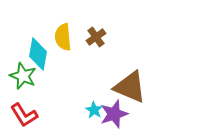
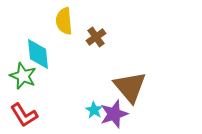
yellow semicircle: moved 1 px right, 16 px up
cyan diamond: rotated 16 degrees counterclockwise
brown triangle: rotated 27 degrees clockwise
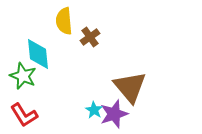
brown cross: moved 6 px left
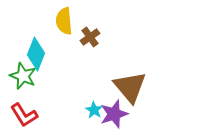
cyan diamond: moved 2 px left; rotated 28 degrees clockwise
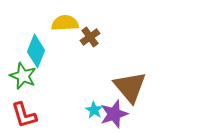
yellow semicircle: moved 1 px right, 2 px down; rotated 92 degrees clockwise
cyan diamond: moved 3 px up
red L-shape: rotated 16 degrees clockwise
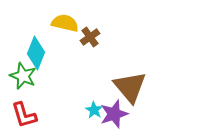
yellow semicircle: rotated 16 degrees clockwise
cyan diamond: moved 2 px down
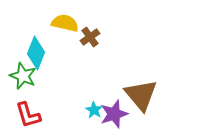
brown triangle: moved 11 px right, 8 px down
red L-shape: moved 4 px right
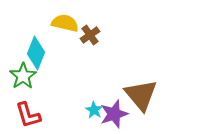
brown cross: moved 2 px up
green star: rotated 16 degrees clockwise
